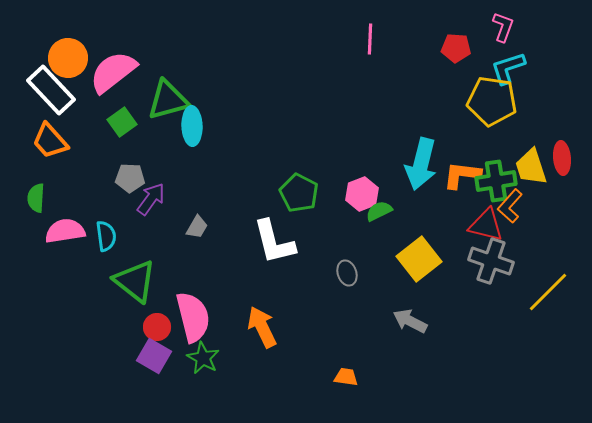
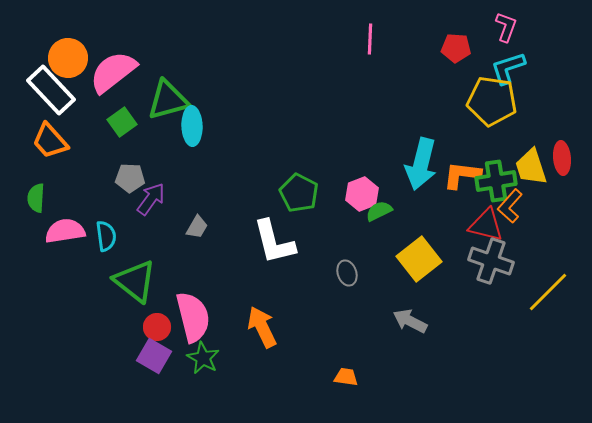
pink L-shape at (503, 27): moved 3 px right
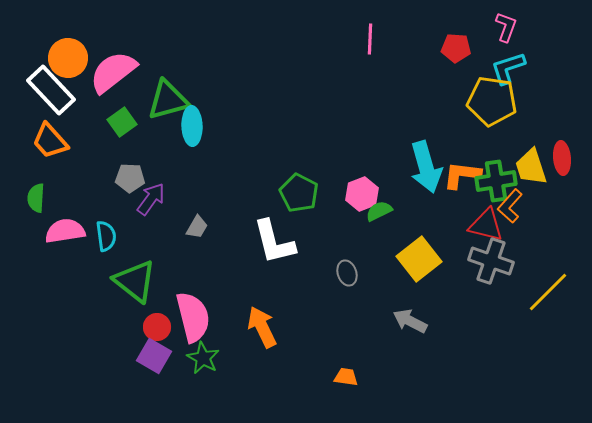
cyan arrow at (421, 164): moved 5 px right, 3 px down; rotated 30 degrees counterclockwise
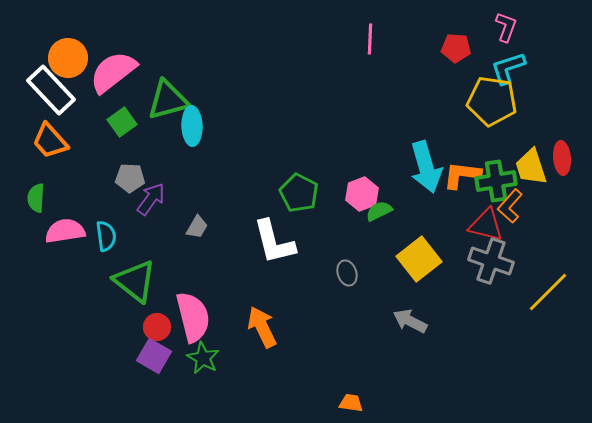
orange trapezoid at (346, 377): moved 5 px right, 26 px down
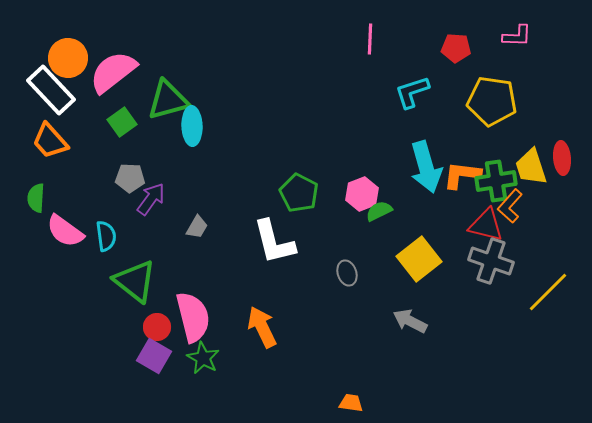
pink L-shape at (506, 27): moved 11 px right, 9 px down; rotated 72 degrees clockwise
cyan L-shape at (508, 68): moved 96 px left, 24 px down
pink semicircle at (65, 231): rotated 135 degrees counterclockwise
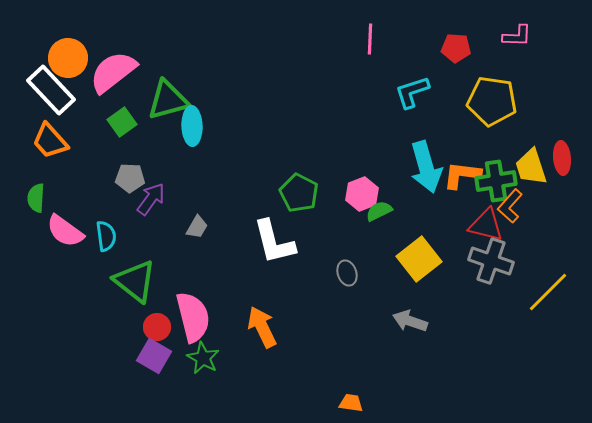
gray arrow at (410, 321): rotated 8 degrees counterclockwise
